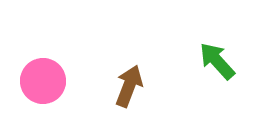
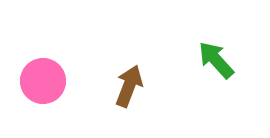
green arrow: moved 1 px left, 1 px up
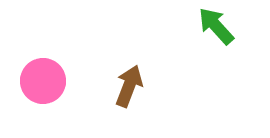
green arrow: moved 34 px up
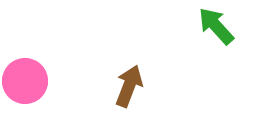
pink circle: moved 18 px left
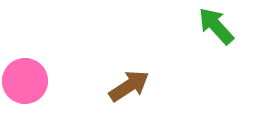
brown arrow: rotated 36 degrees clockwise
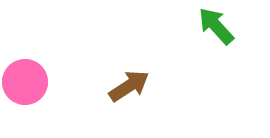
pink circle: moved 1 px down
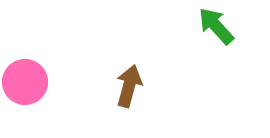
brown arrow: rotated 42 degrees counterclockwise
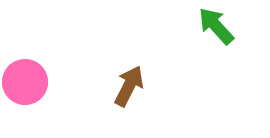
brown arrow: rotated 12 degrees clockwise
